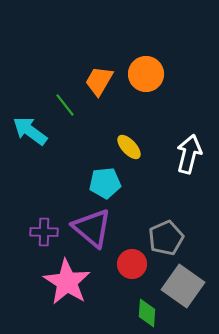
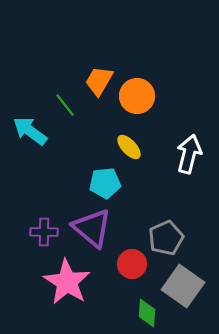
orange circle: moved 9 px left, 22 px down
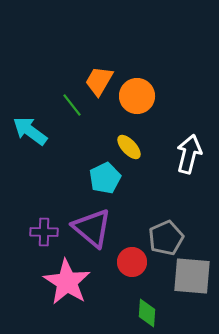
green line: moved 7 px right
cyan pentagon: moved 5 px up; rotated 20 degrees counterclockwise
red circle: moved 2 px up
gray square: moved 9 px right, 10 px up; rotated 30 degrees counterclockwise
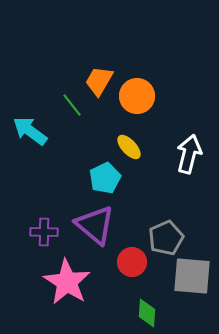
purple triangle: moved 3 px right, 3 px up
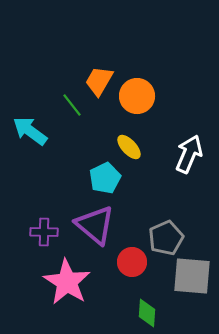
white arrow: rotated 9 degrees clockwise
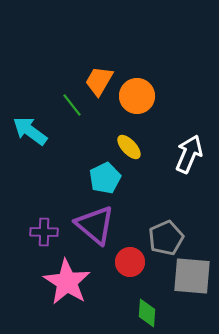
red circle: moved 2 px left
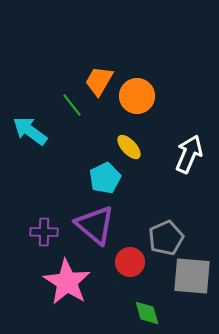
green diamond: rotated 20 degrees counterclockwise
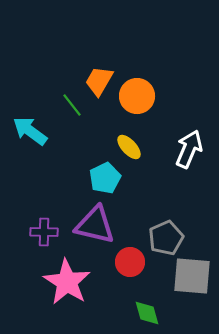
white arrow: moved 5 px up
purple triangle: rotated 27 degrees counterclockwise
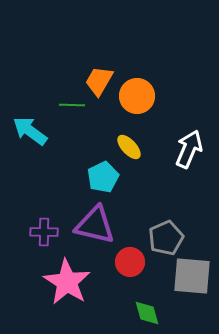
green line: rotated 50 degrees counterclockwise
cyan pentagon: moved 2 px left, 1 px up
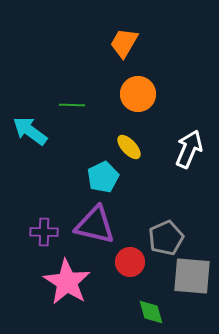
orange trapezoid: moved 25 px right, 38 px up
orange circle: moved 1 px right, 2 px up
green diamond: moved 4 px right, 1 px up
